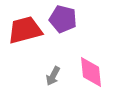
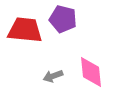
red trapezoid: rotated 21 degrees clockwise
gray arrow: rotated 42 degrees clockwise
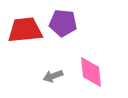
purple pentagon: moved 4 px down; rotated 8 degrees counterclockwise
red trapezoid: rotated 12 degrees counterclockwise
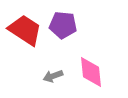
purple pentagon: moved 2 px down
red trapezoid: rotated 39 degrees clockwise
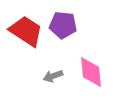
red trapezoid: moved 1 px right, 1 px down
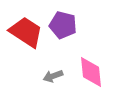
purple pentagon: rotated 8 degrees clockwise
red trapezoid: moved 1 px down
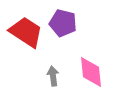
purple pentagon: moved 2 px up
gray arrow: rotated 102 degrees clockwise
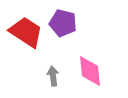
pink diamond: moved 1 px left, 1 px up
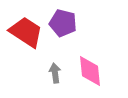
gray arrow: moved 2 px right, 3 px up
